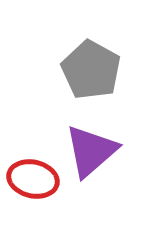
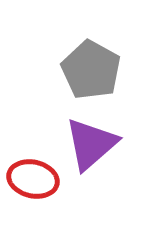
purple triangle: moved 7 px up
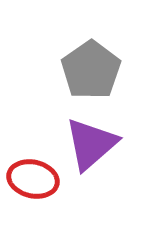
gray pentagon: rotated 8 degrees clockwise
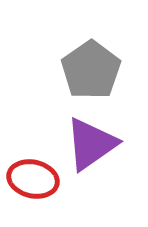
purple triangle: rotated 6 degrees clockwise
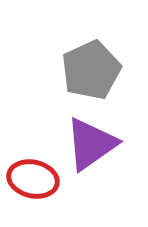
gray pentagon: rotated 10 degrees clockwise
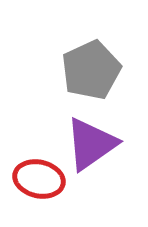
red ellipse: moved 6 px right
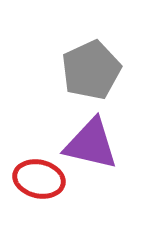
purple triangle: rotated 48 degrees clockwise
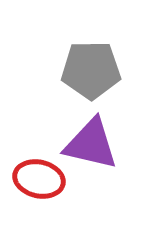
gray pentagon: rotated 24 degrees clockwise
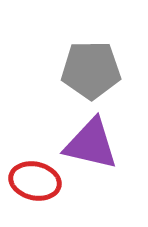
red ellipse: moved 4 px left, 2 px down
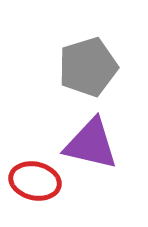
gray pentagon: moved 3 px left, 3 px up; rotated 16 degrees counterclockwise
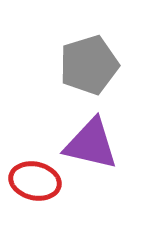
gray pentagon: moved 1 px right, 2 px up
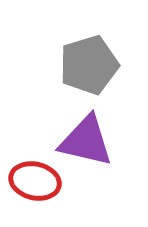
purple triangle: moved 5 px left, 3 px up
